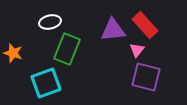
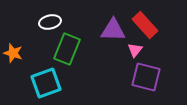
purple triangle: rotated 8 degrees clockwise
pink triangle: moved 2 px left
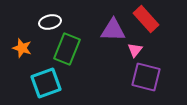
red rectangle: moved 1 px right, 6 px up
orange star: moved 9 px right, 5 px up
